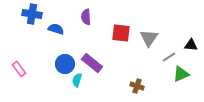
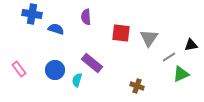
black triangle: rotated 16 degrees counterclockwise
blue circle: moved 10 px left, 6 px down
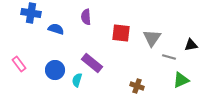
blue cross: moved 1 px left, 1 px up
gray triangle: moved 3 px right
gray line: rotated 48 degrees clockwise
pink rectangle: moved 5 px up
green triangle: moved 6 px down
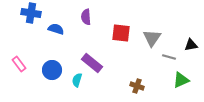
blue circle: moved 3 px left
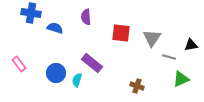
blue semicircle: moved 1 px left, 1 px up
blue circle: moved 4 px right, 3 px down
green triangle: moved 1 px up
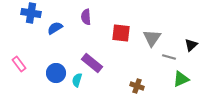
blue semicircle: rotated 49 degrees counterclockwise
black triangle: rotated 32 degrees counterclockwise
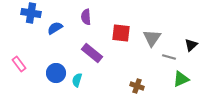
purple rectangle: moved 10 px up
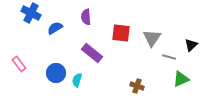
blue cross: rotated 18 degrees clockwise
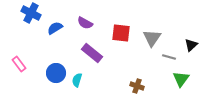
purple semicircle: moved 1 px left, 6 px down; rotated 56 degrees counterclockwise
green triangle: rotated 30 degrees counterclockwise
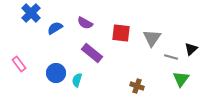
blue cross: rotated 18 degrees clockwise
black triangle: moved 4 px down
gray line: moved 2 px right
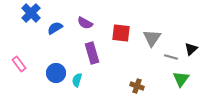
purple rectangle: rotated 35 degrees clockwise
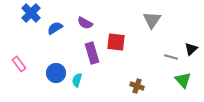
red square: moved 5 px left, 9 px down
gray triangle: moved 18 px up
green triangle: moved 2 px right, 1 px down; rotated 18 degrees counterclockwise
